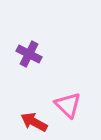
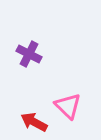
pink triangle: moved 1 px down
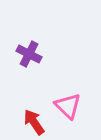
red arrow: rotated 28 degrees clockwise
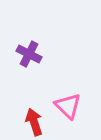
red arrow: rotated 16 degrees clockwise
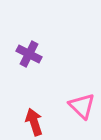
pink triangle: moved 14 px right
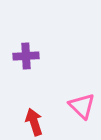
purple cross: moved 3 px left, 2 px down; rotated 30 degrees counterclockwise
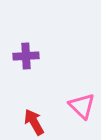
red arrow: rotated 12 degrees counterclockwise
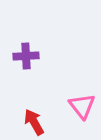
pink triangle: rotated 8 degrees clockwise
